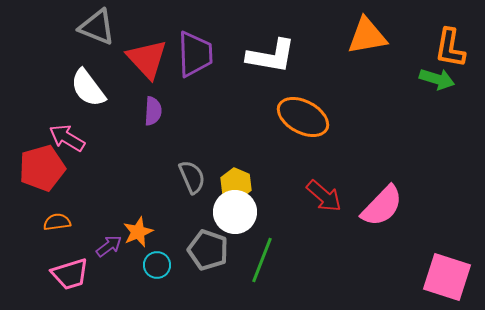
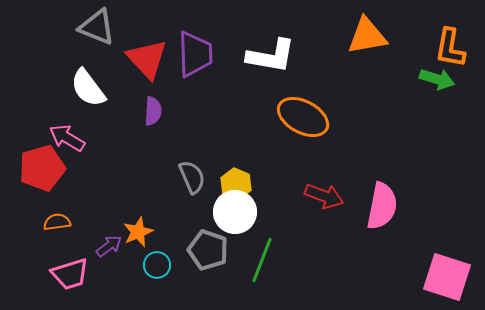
red arrow: rotated 21 degrees counterclockwise
pink semicircle: rotated 33 degrees counterclockwise
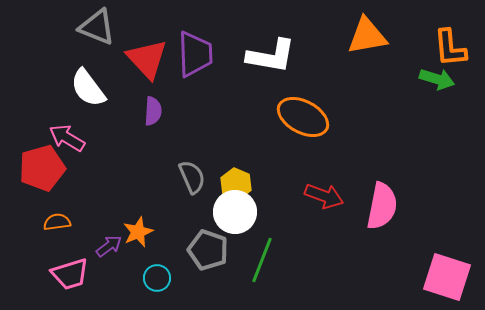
orange L-shape: rotated 15 degrees counterclockwise
cyan circle: moved 13 px down
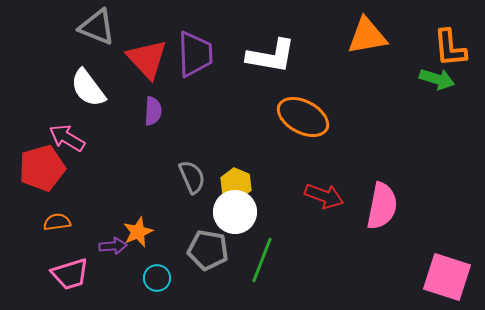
purple arrow: moved 4 px right; rotated 32 degrees clockwise
gray pentagon: rotated 9 degrees counterclockwise
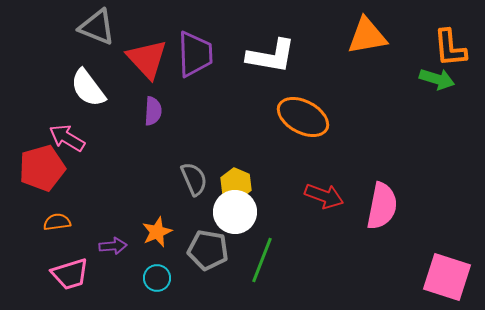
gray semicircle: moved 2 px right, 2 px down
orange star: moved 19 px right
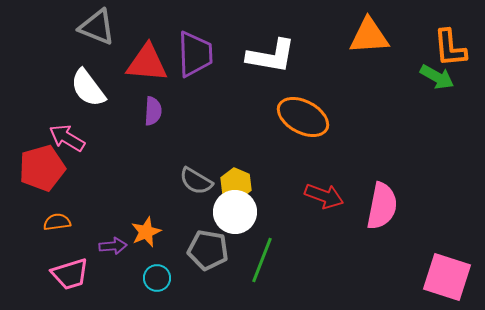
orange triangle: moved 2 px right; rotated 6 degrees clockwise
red triangle: moved 4 px down; rotated 42 degrees counterclockwise
green arrow: moved 2 px up; rotated 12 degrees clockwise
gray semicircle: moved 2 px right, 2 px down; rotated 144 degrees clockwise
orange star: moved 11 px left
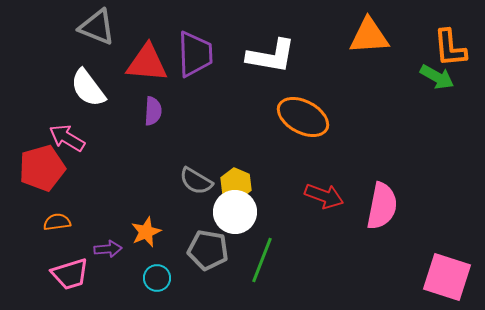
purple arrow: moved 5 px left, 3 px down
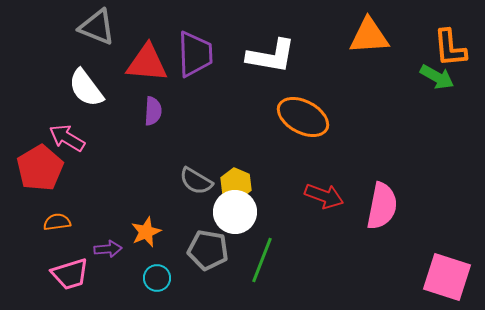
white semicircle: moved 2 px left
red pentagon: moved 2 px left; rotated 15 degrees counterclockwise
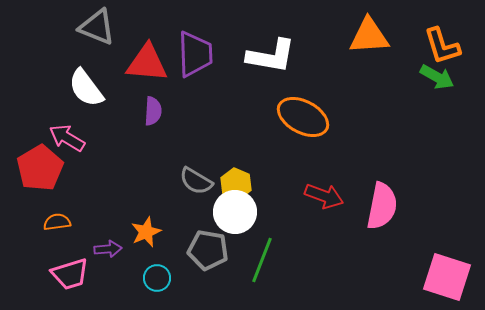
orange L-shape: moved 8 px left, 2 px up; rotated 12 degrees counterclockwise
